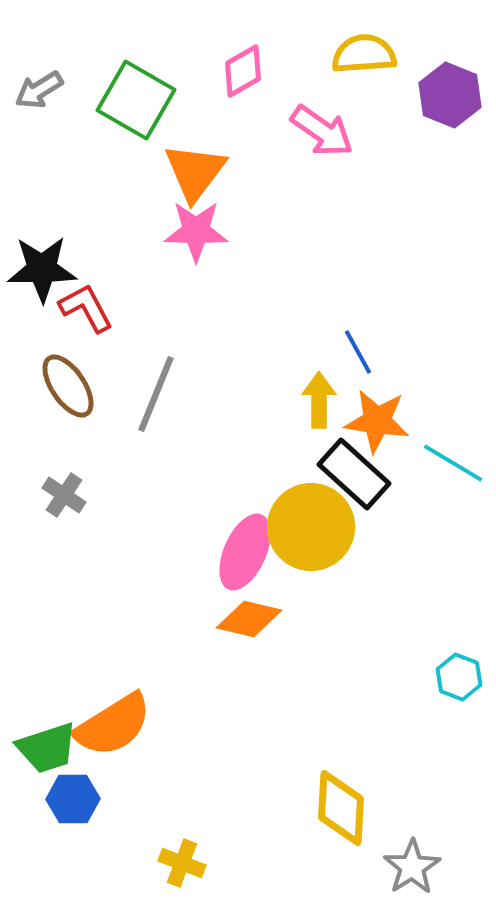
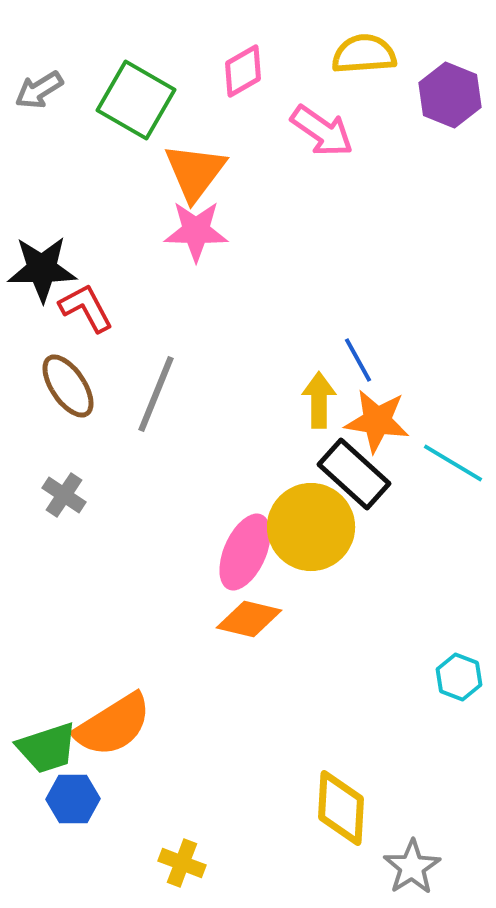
blue line: moved 8 px down
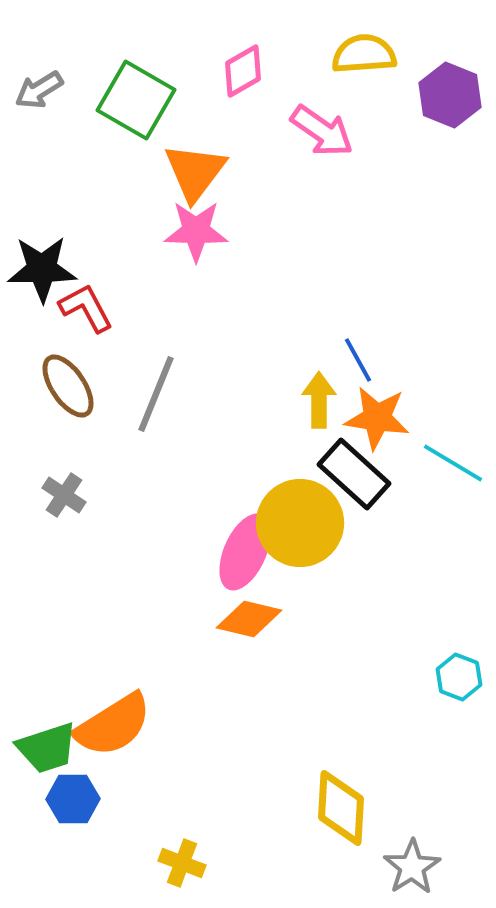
orange star: moved 3 px up
yellow circle: moved 11 px left, 4 px up
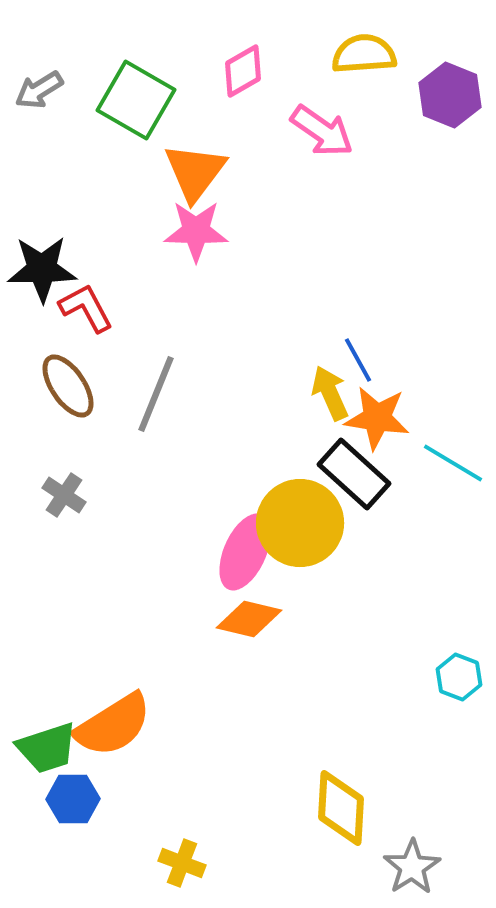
yellow arrow: moved 11 px right, 7 px up; rotated 24 degrees counterclockwise
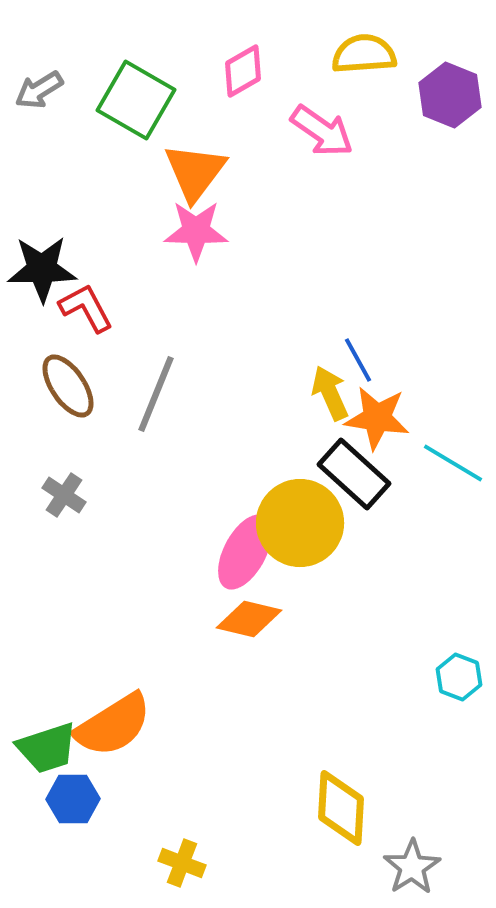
pink ellipse: rotated 4 degrees clockwise
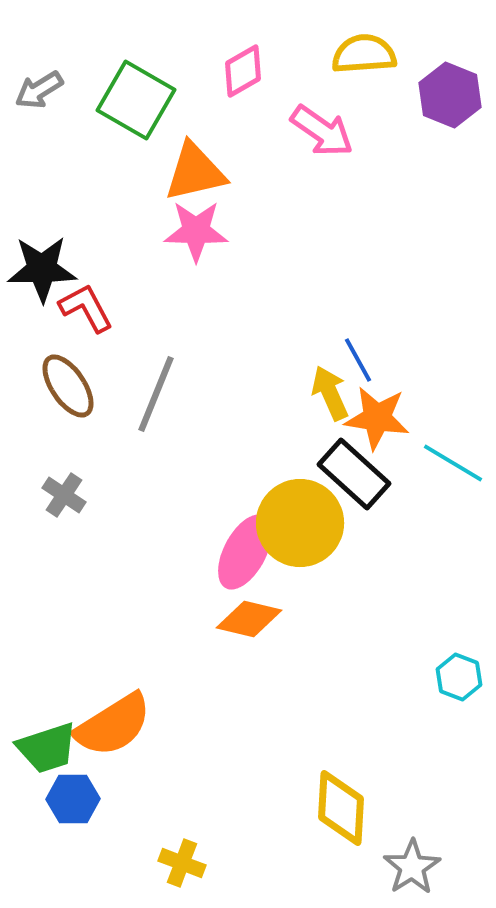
orange triangle: rotated 40 degrees clockwise
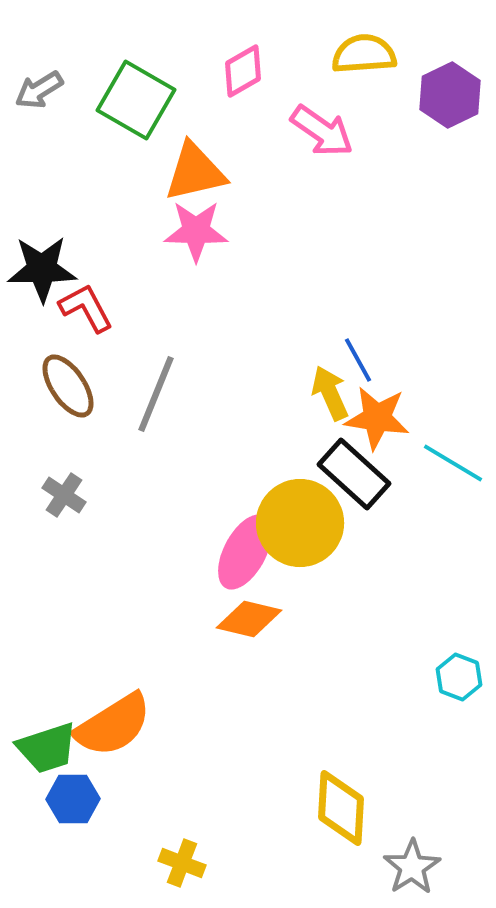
purple hexagon: rotated 12 degrees clockwise
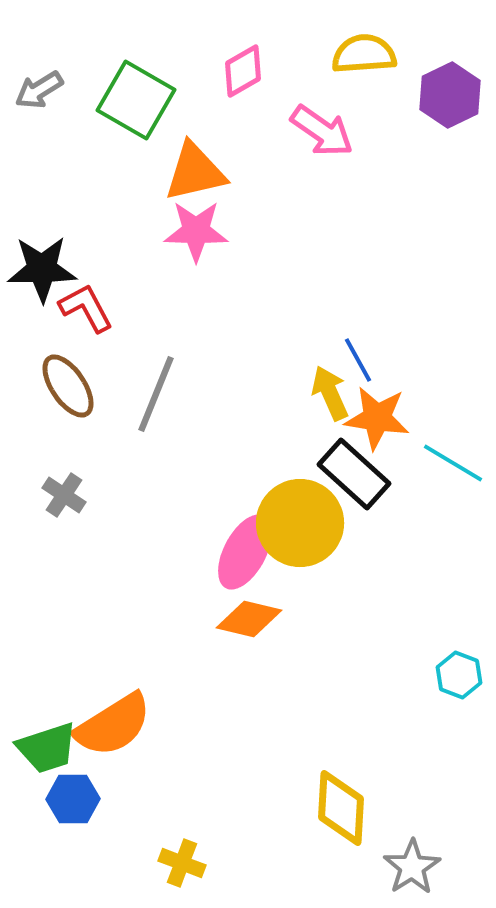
cyan hexagon: moved 2 px up
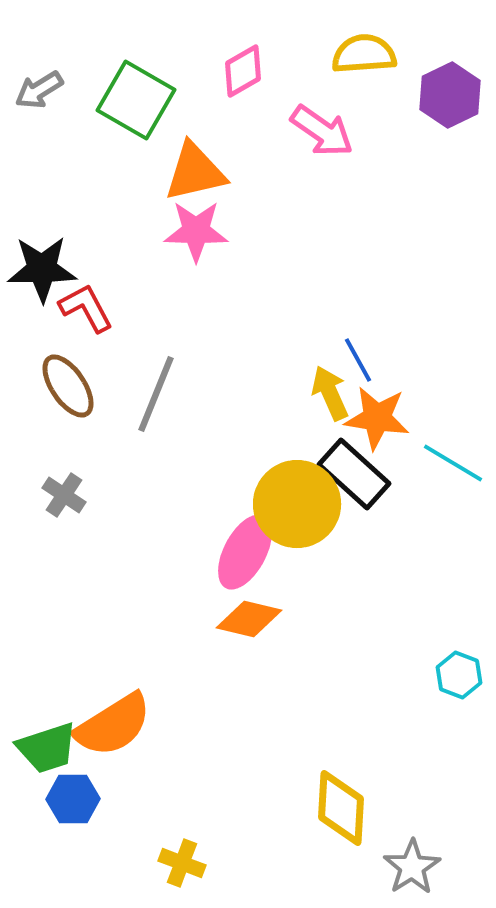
yellow circle: moved 3 px left, 19 px up
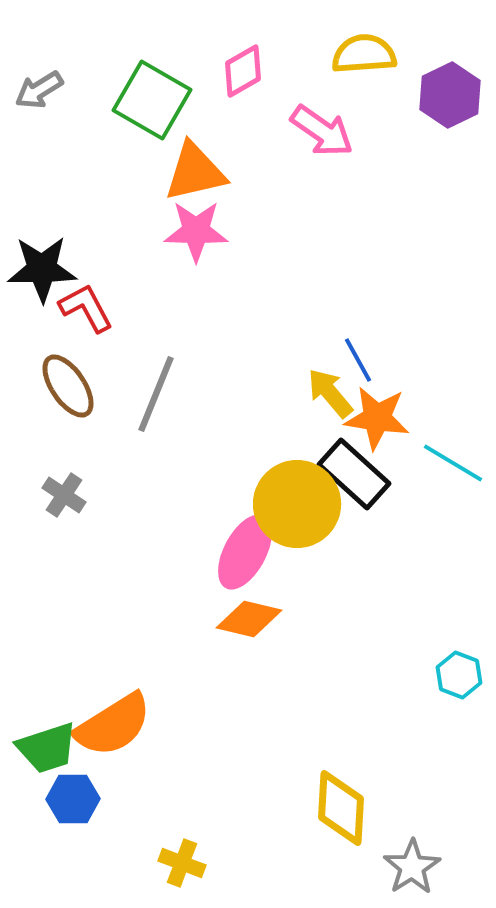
green square: moved 16 px right
yellow arrow: rotated 16 degrees counterclockwise
